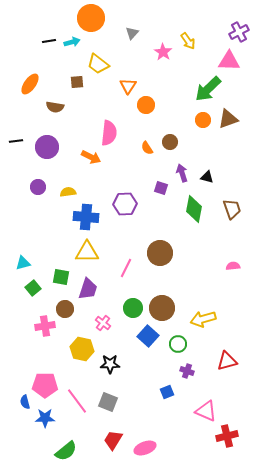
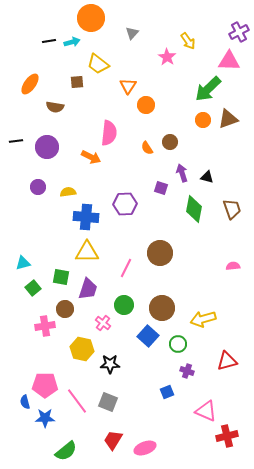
pink star at (163, 52): moved 4 px right, 5 px down
green circle at (133, 308): moved 9 px left, 3 px up
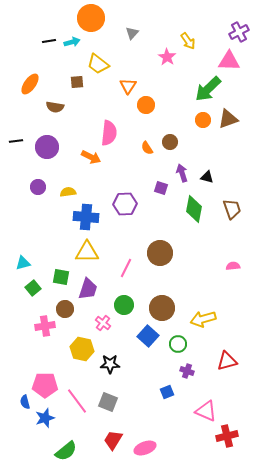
blue star at (45, 418): rotated 18 degrees counterclockwise
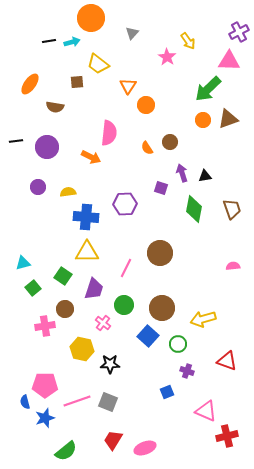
black triangle at (207, 177): moved 2 px left, 1 px up; rotated 24 degrees counterclockwise
green square at (61, 277): moved 2 px right, 1 px up; rotated 24 degrees clockwise
purple trapezoid at (88, 289): moved 6 px right
red triangle at (227, 361): rotated 35 degrees clockwise
pink line at (77, 401): rotated 72 degrees counterclockwise
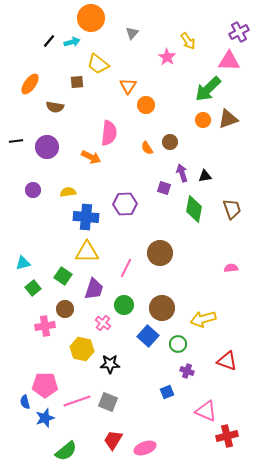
black line at (49, 41): rotated 40 degrees counterclockwise
purple circle at (38, 187): moved 5 px left, 3 px down
purple square at (161, 188): moved 3 px right
pink semicircle at (233, 266): moved 2 px left, 2 px down
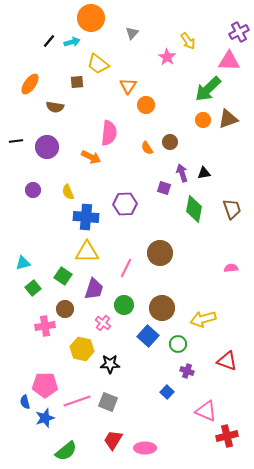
black triangle at (205, 176): moved 1 px left, 3 px up
yellow semicircle at (68, 192): rotated 105 degrees counterclockwise
blue square at (167, 392): rotated 24 degrees counterclockwise
pink ellipse at (145, 448): rotated 20 degrees clockwise
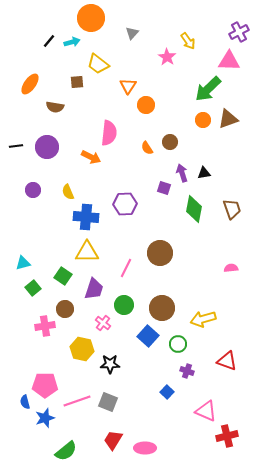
black line at (16, 141): moved 5 px down
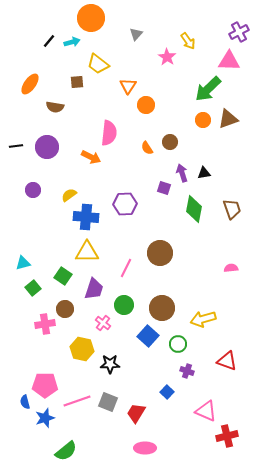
gray triangle at (132, 33): moved 4 px right, 1 px down
yellow semicircle at (68, 192): moved 1 px right, 3 px down; rotated 77 degrees clockwise
pink cross at (45, 326): moved 2 px up
red trapezoid at (113, 440): moved 23 px right, 27 px up
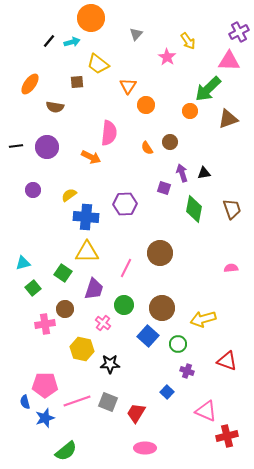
orange circle at (203, 120): moved 13 px left, 9 px up
green square at (63, 276): moved 3 px up
